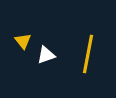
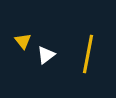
white triangle: rotated 18 degrees counterclockwise
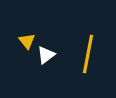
yellow triangle: moved 4 px right
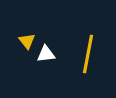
white triangle: moved 1 px up; rotated 30 degrees clockwise
